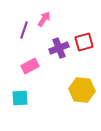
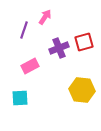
pink arrow: moved 1 px right, 2 px up
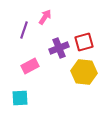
yellow hexagon: moved 2 px right, 18 px up
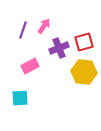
pink arrow: moved 1 px left, 9 px down
purple line: moved 1 px left
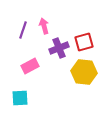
pink arrow: rotated 49 degrees counterclockwise
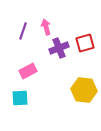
pink arrow: moved 2 px right, 1 px down
purple line: moved 1 px down
red square: moved 1 px right, 1 px down
pink rectangle: moved 2 px left, 5 px down
yellow hexagon: moved 18 px down
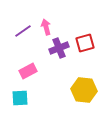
purple line: rotated 36 degrees clockwise
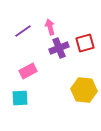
pink arrow: moved 4 px right
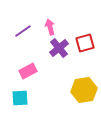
purple cross: rotated 18 degrees counterclockwise
yellow hexagon: rotated 15 degrees counterclockwise
